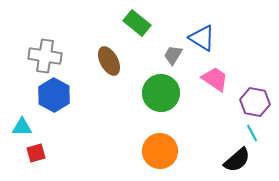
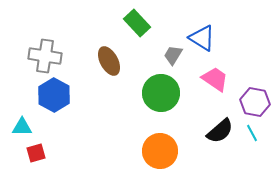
green rectangle: rotated 8 degrees clockwise
black semicircle: moved 17 px left, 29 px up
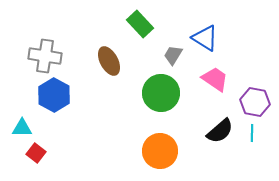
green rectangle: moved 3 px right, 1 px down
blue triangle: moved 3 px right
cyan triangle: moved 1 px down
cyan line: rotated 30 degrees clockwise
red square: rotated 36 degrees counterclockwise
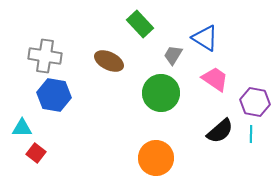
brown ellipse: rotated 36 degrees counterclockwise
blue hexagon: rotated 20 degrees counterclockwise
cyan line: moved 1 px left, 1 px down
orange circle: moved 4 px left, 7 px down
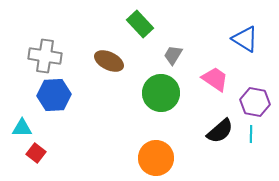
blue triangle: moved 40 px right, 1 px down
blue hexagon: rotated 12 degrees counterclockwise
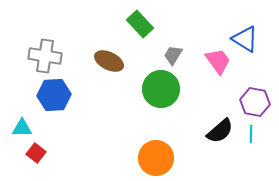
pink trapezoid: moved 3 px right, 18 px up; rotated 20 degrees clockwise
green circle: moved 4 px up
